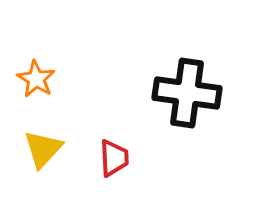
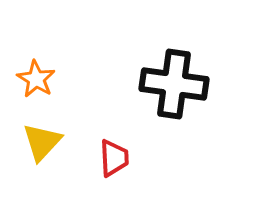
black cross: moved 13 px left, 9 px up
yellow triangle: moved 1 px left, 7 px up
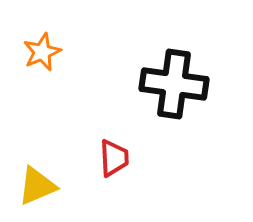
orange star: moved 6 px right, 27 px up; rotated 18 degrees clockwise
yellow triangle: moved 5 px left, 44 px down; rotated 24 degrees clockwise
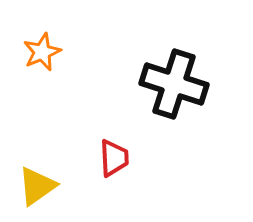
black cross: rotated 10 degrees clockwise
yellow triangle: rotated 12 degrees counterclockwise
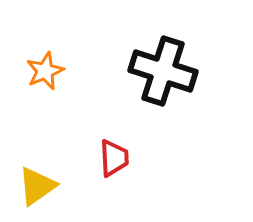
orange star: moved 3 px right, 19 px down
black cross: moved 11 px left, 13 px up
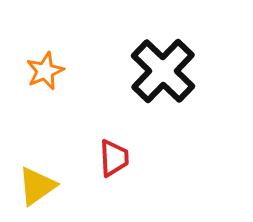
black cross: rotated 26 degrees clockwise
